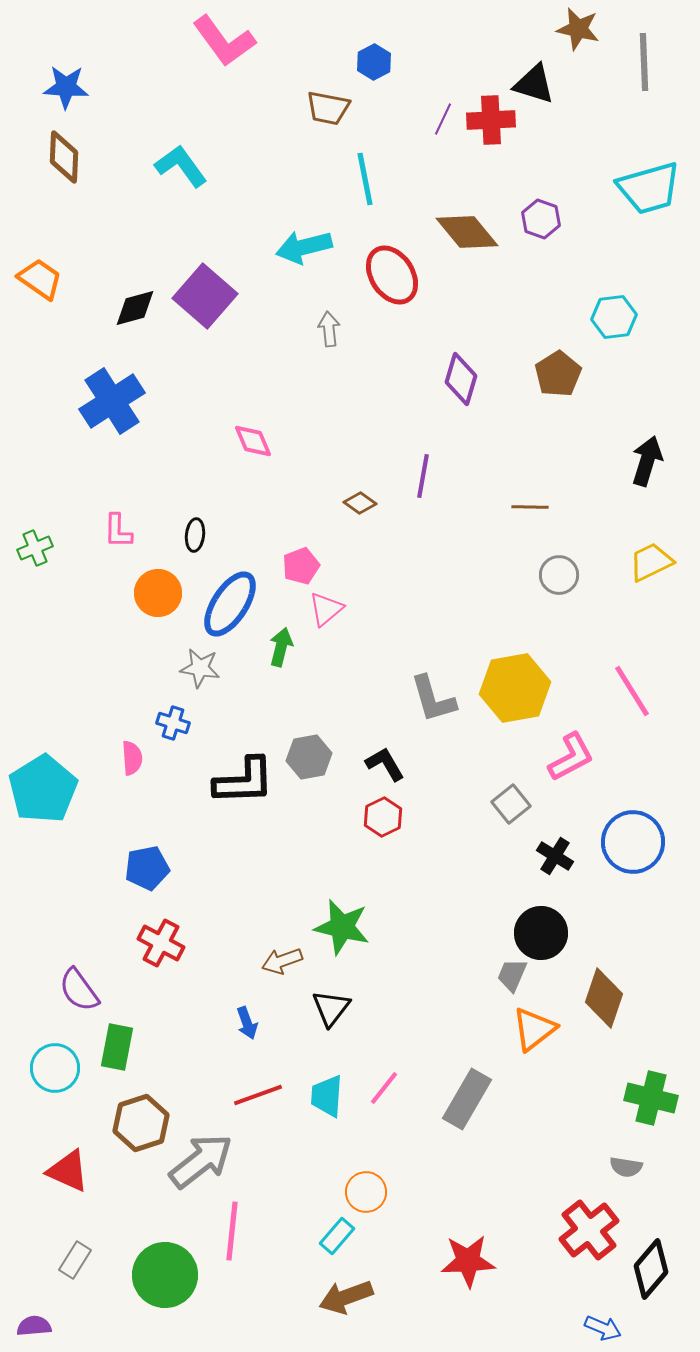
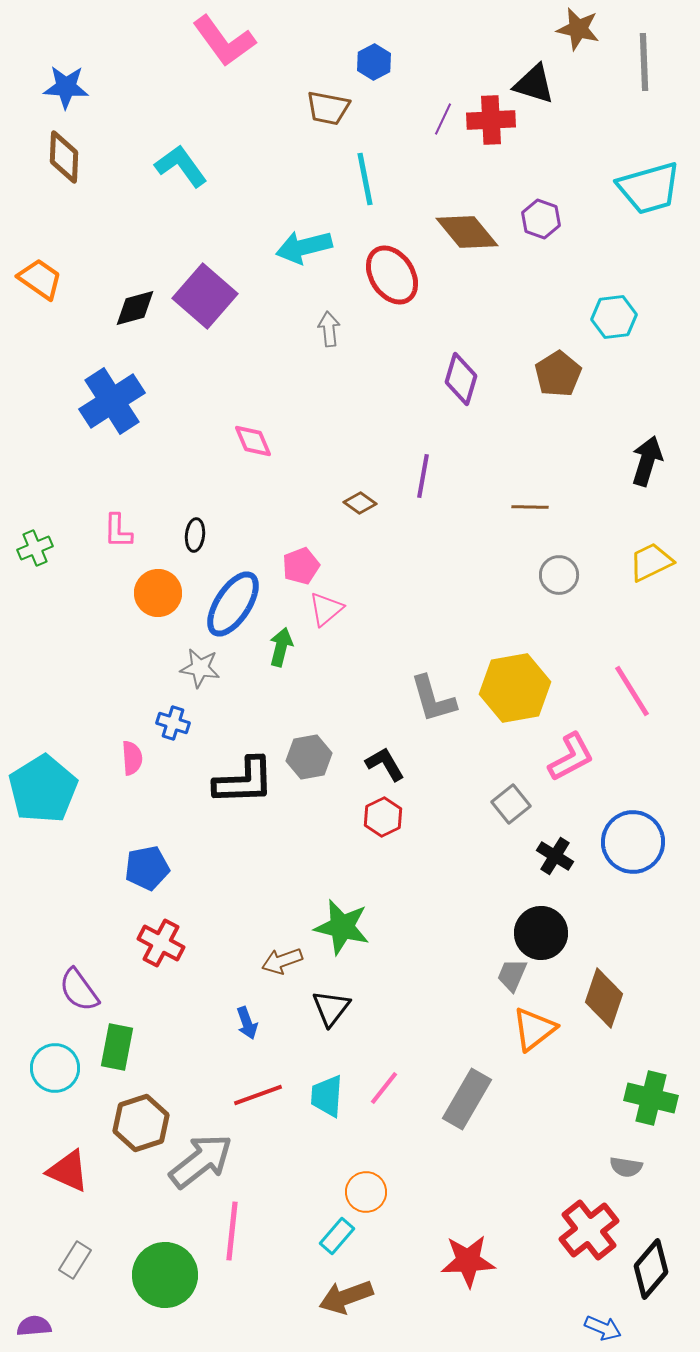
blue ellipse at (230, 604): moved 3 px right
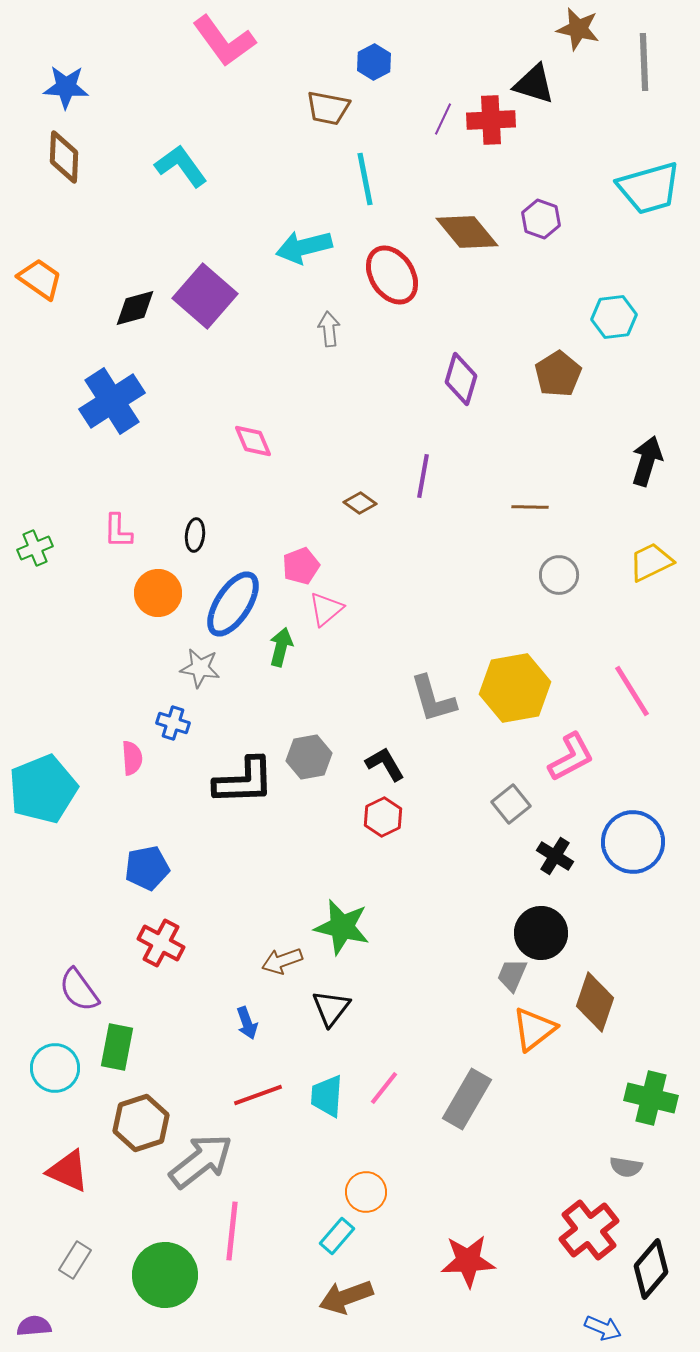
cyan pentagon at (43, 789): rotated 10 degrees clockwise
brown diamond at (604, 998): moved 9 px left, 4 px down
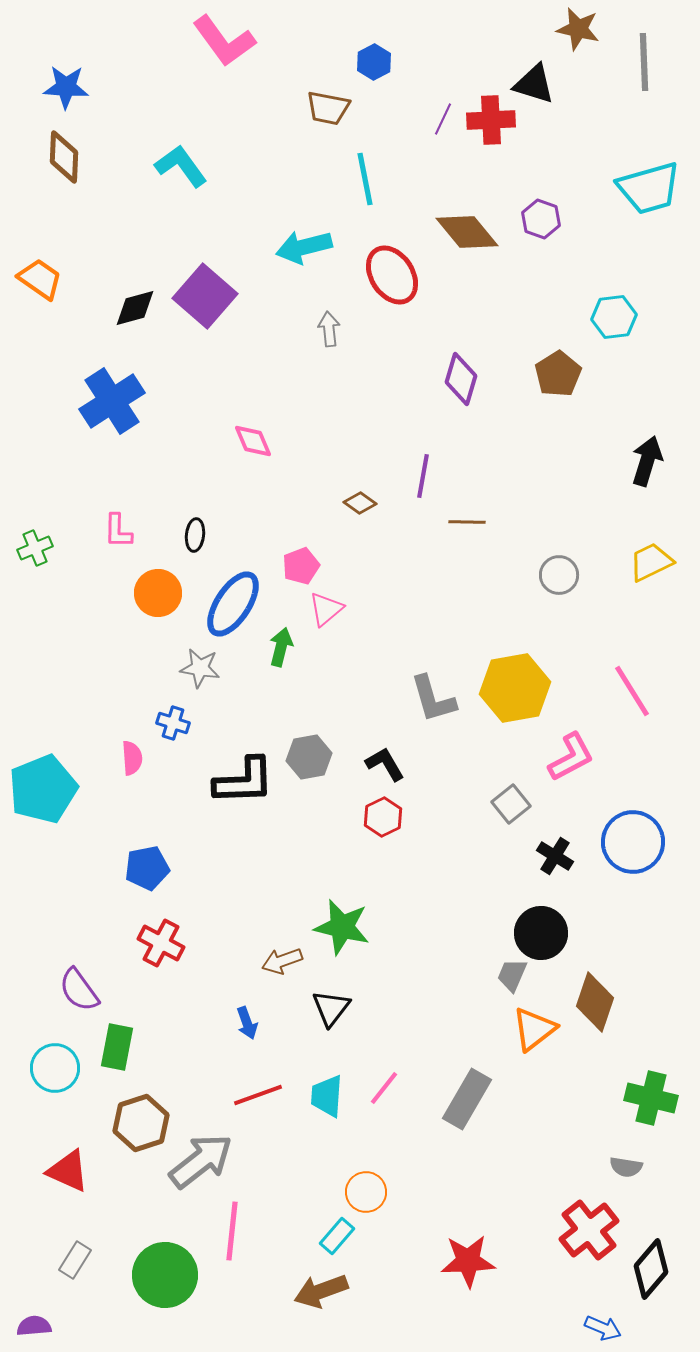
brown line at (530, 507): moved 63 px left, 15 px down
brown arrow at (346, 1297): moved 25 px left, 6 px up
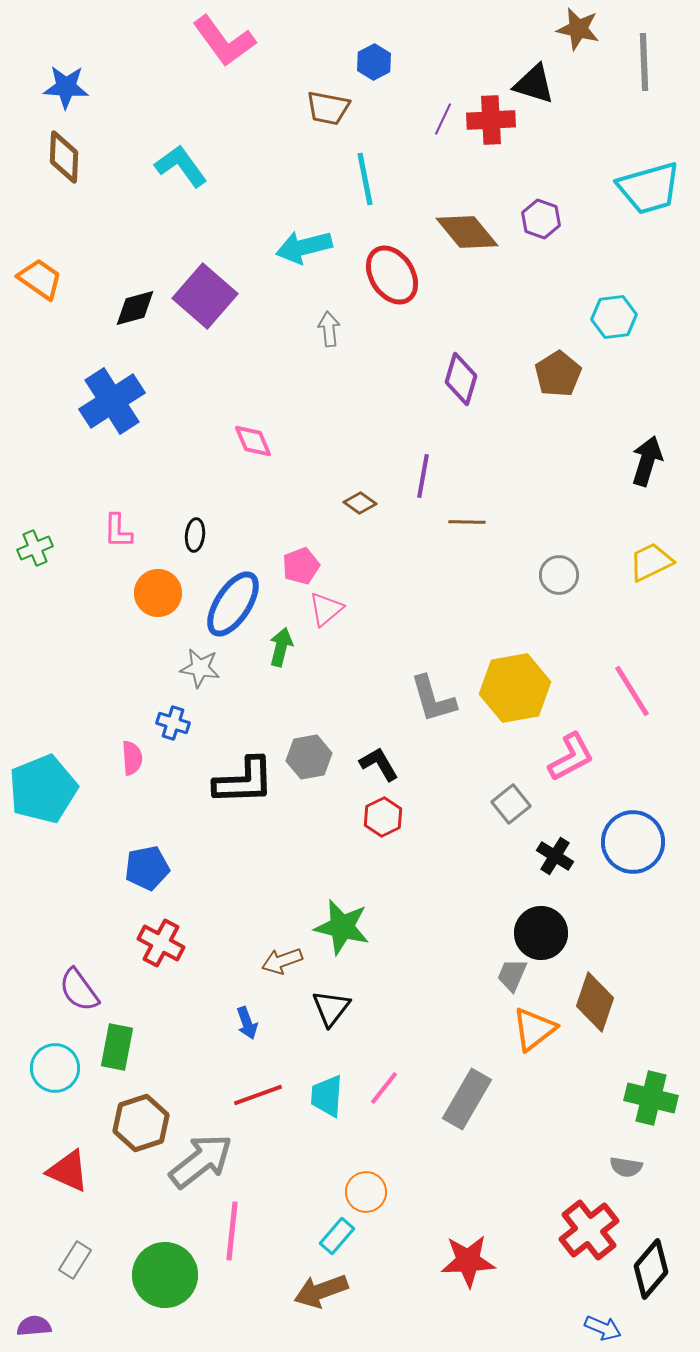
black L-shape at (385, 764): moved 6 px left
